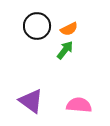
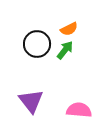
black circle: moved 18 px down
purple triangle: rotated 16 degrees clockwise
pink semicircle: moved 5 px down
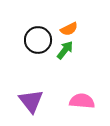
black circle: moved 1 px right, 4 px up
pink semicircle: moved 3 px right, 9 px up
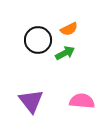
green arrow: moved 3 px down; rotated 24 degrees clockwise
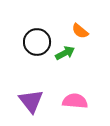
orange semicircle: moved 11 px right, 2 px down; rotated 66 degrees clockwise
black circle: moved 1 px left, 2 px down
pink semicircle: moved 7 px left
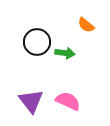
orange semicircle: moved 6 px right, 6 px up
green arrow: rotated 36 degrees clockwise
pink semicircle: moved 7 px left; rotated 20 degrees clockwise
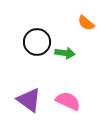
orange semicircle: moved 2 px up
purple triangle: moved 2 px left, 1 px up; rotated 16 degrees counterclockwise
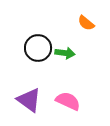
black circle: moved 1 px right, 6 px down
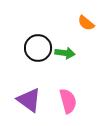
pink semicircle: rotated 50 degrees clockwise
